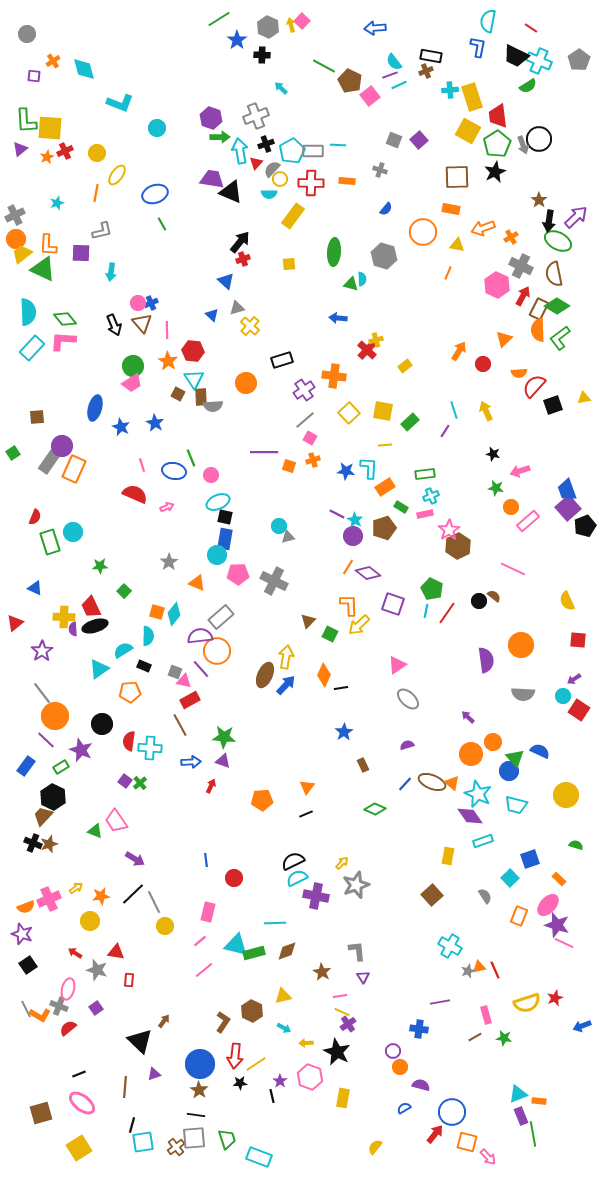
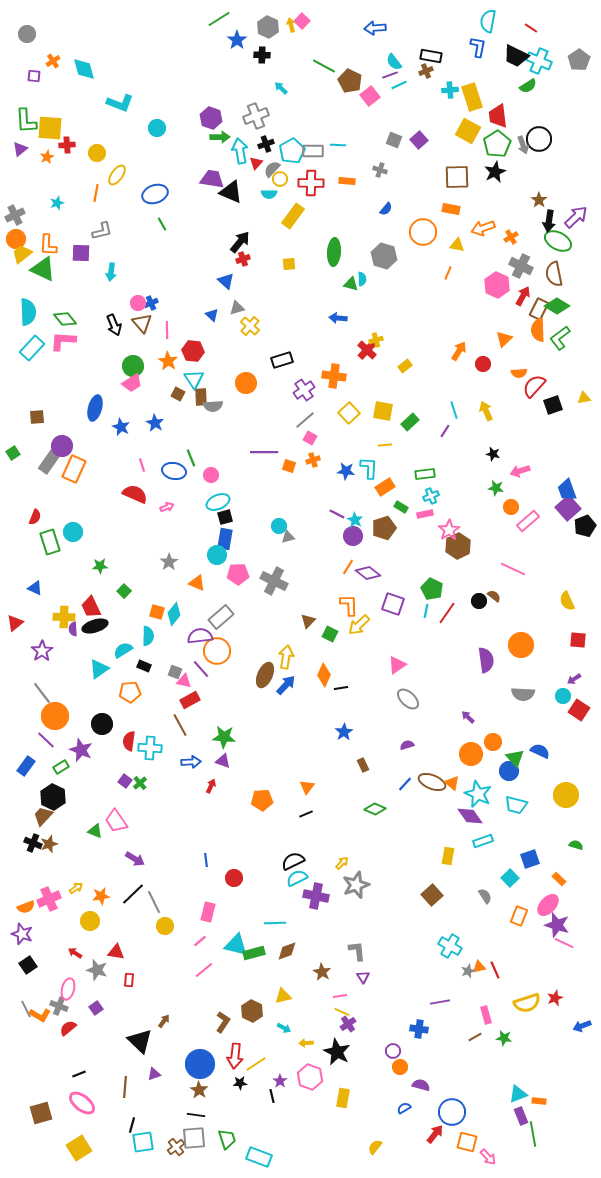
red cross at (65, 151): moved 2 px right, 6 px up; rotated 21 degrees clockwise
black square at (225, 517): rotated 28 degrees counterclockwise
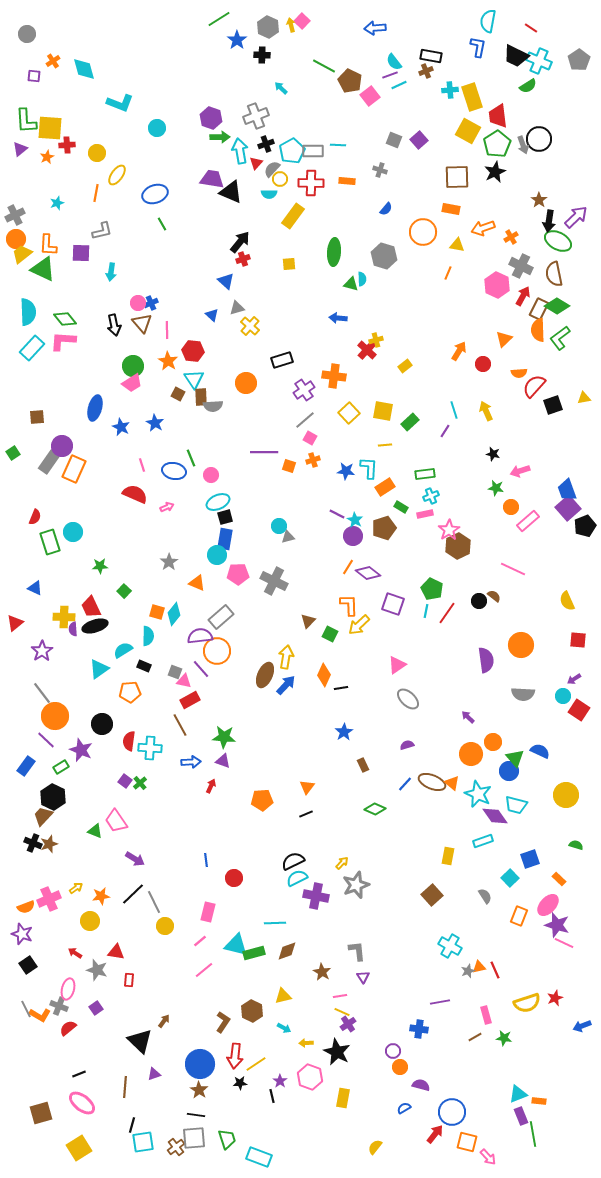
black arrow at (114, 325): rotated 10 degrees clockwise
purple diamond at (470, 816): moved 25 px right
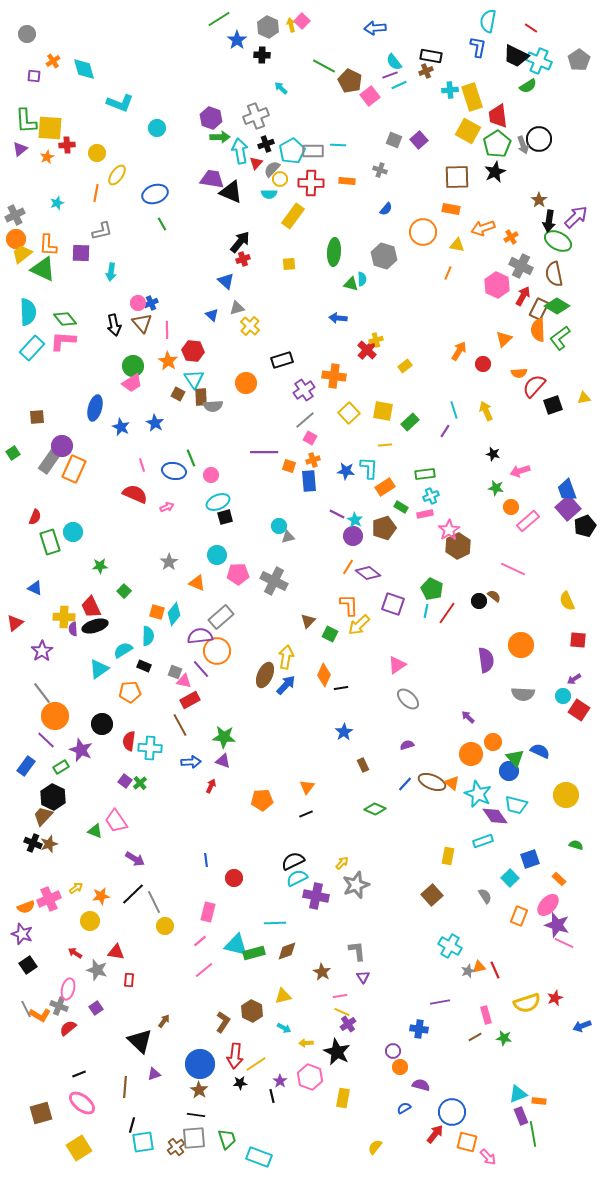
blue rectangle at (225, 539): moved 84 px right, 58 px up; rotated 15 degrees counterclockwise
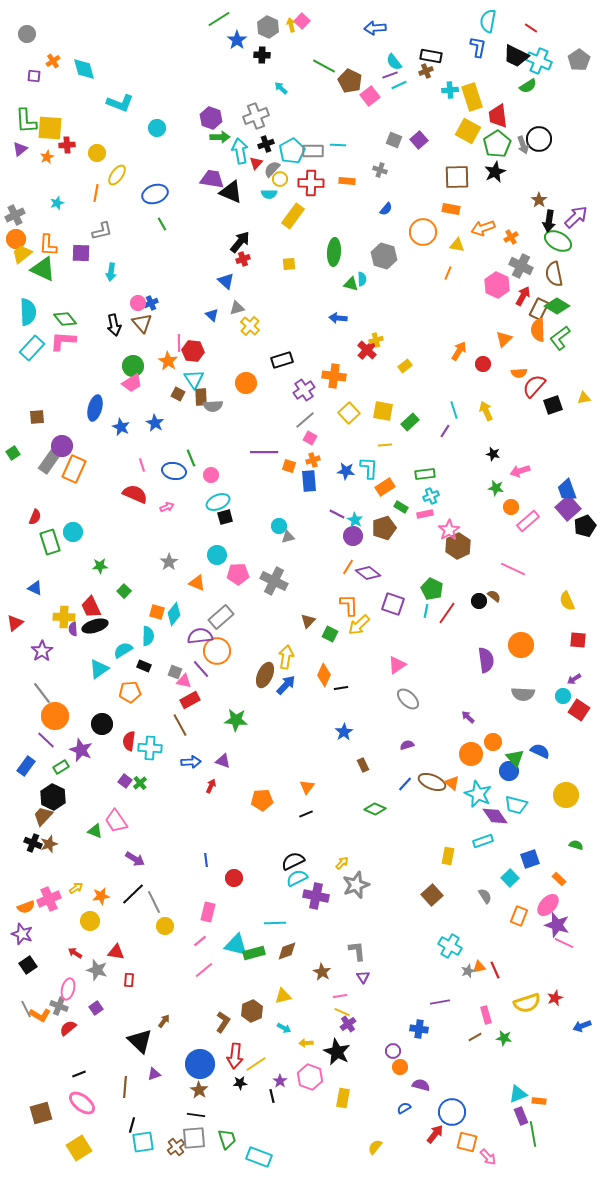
pink line at (167, 330): moved 12 px right, 13 px down
green star at (224, 737): moved 12 px right, 17 px up
brown hexagon at (252, 1011): rotated 10 degrees clockwise
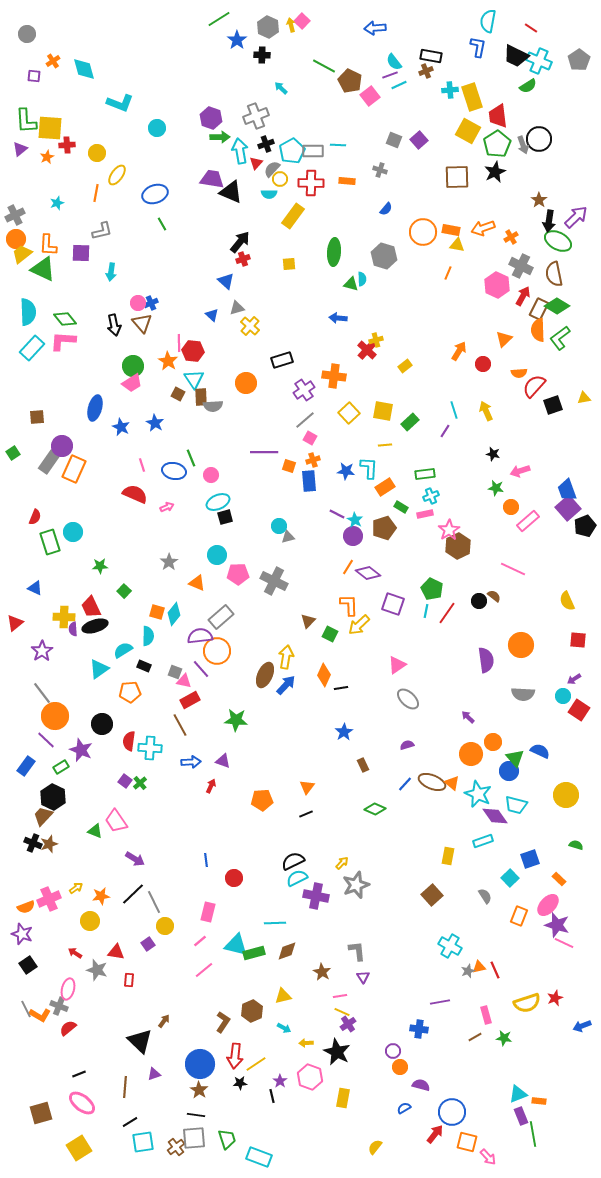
orange rectangle at (451, 209): moved 21 px down
purple square at (96, 1008): moved 52 px right, 64 px up
black line at (132, 1125): moved 2 px left, 3 px up; rotated 42 degrees clockwise
